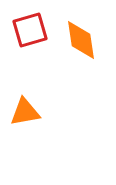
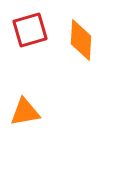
orange diamond: rotated 12 degrees clockwise
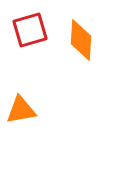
orange triangle: moved 4 px left, 2 px up
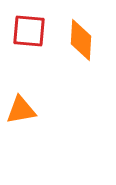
red square: moved 1 px left, 1 px down; rotated 21 degrees clockwise
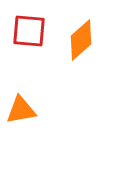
orange diamond: rotated 45 degrees clockwise
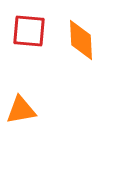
orange diamond: rotated 51 degrees counterclockwise
